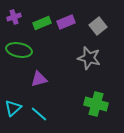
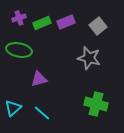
purple cross: moved 5 px right, 1 px down
cyan line: moved 3 px right, 1 px up
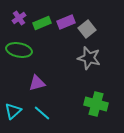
purple cross: rotated 16 degrees counterclockwise
gray square: moved 11 px left, 3 px down
purple triangle: moved 2 px left, 4 px down
cyan triangle: moved 3 px down
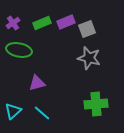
purple cross: moved 6 px left, 5 px down
gray square: rotated 18 degrees clockwise
green cross: rotated 20 degrees counterclockwise
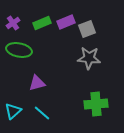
gray star: rotated 10 degrees counterclockwise
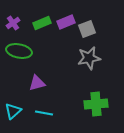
green ellipse: moved 1 px down
gray star: rotated 15 degrees counterclockwise
cyan line: moved 2 px right; rotated 30 degrees counterclockwise
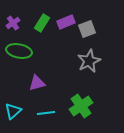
green rectangle: rotated 36 degrees counterclockwise
gray star: moved 3 px down; rotated 15 degrees counterclockwise
green cross: moved 15 px left, 2 px down; rotated 30 degrees counterclockwise
cyan line: moved 2 px right; rotated 18 degrees counterclockwise
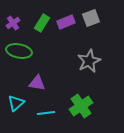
gray square: moved 4 px right, 11 px up
purple triangle: rotated 24 degrees clockwise
cyan triangle: moved 3 px right, 8 px up
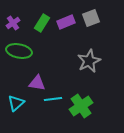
cyan line: moved 7 px right, 14 px up
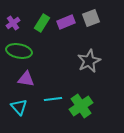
purple triangle: moved 11 px left, 4 px up
cyan triangle: moved 3 px right, 4 px down; rotated 30 degrees counterclockwise
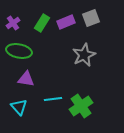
gray star: moved 5 px left, 6 px up
